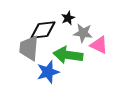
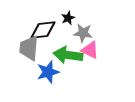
pink triangle: moved 9 px left, 5 px down
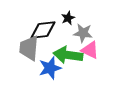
blue star: moved 2 px right, 4 px up
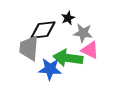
green arrow: moved 3 px down
blue star: moved 1 px down; rotated 20 degrees clockwise
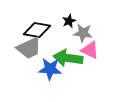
black star: moved 1 px right, 3 px down
black diamond: moved 6 px left; rotated 16 degrees clockwise
gray trapezoid: rotated 120 degrees counterclockwise
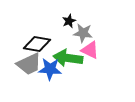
black diamond: moved 14 px down
gray trapezoid: moved 16 px down
